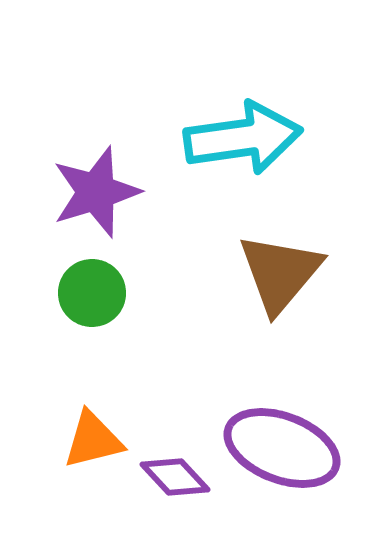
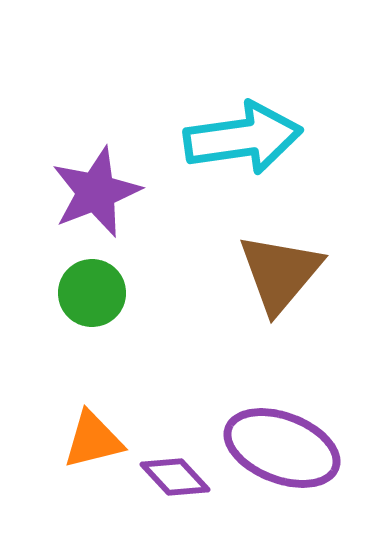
purple star: rotated 4 degrees counterclockwise
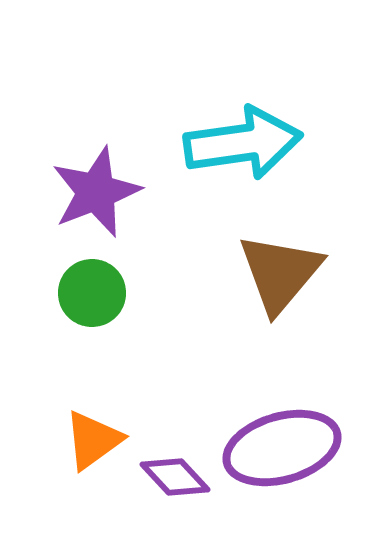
cyan arrow: moved 5 px down
orange triangle: rotated 22 degrees counterclockwise
purple ellipse: rotated 37 degrees counterclockwise
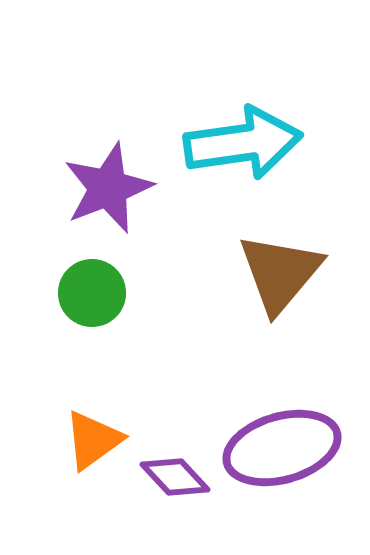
purple star: moved 12 px right, 4 px up
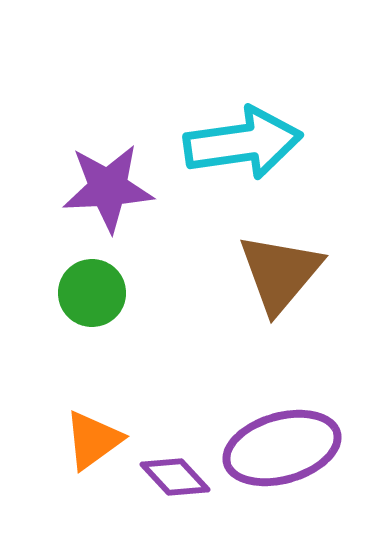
purple star: rotated 18 degrees clockwise
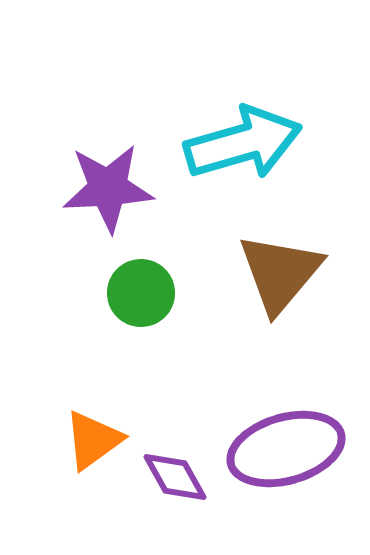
cyan arrow: rotated 8 degrees counterclockwise
green circle: moved 49 px right
purple ellipse: moved 4 px right, 1 px down
purple diamond: rotated 14 degrees clockwise
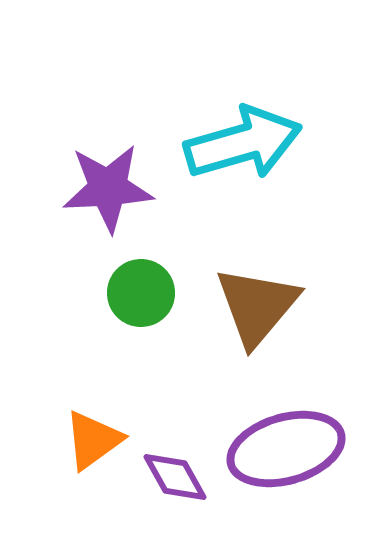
brown triangle: moved 23 px left, 33 px down
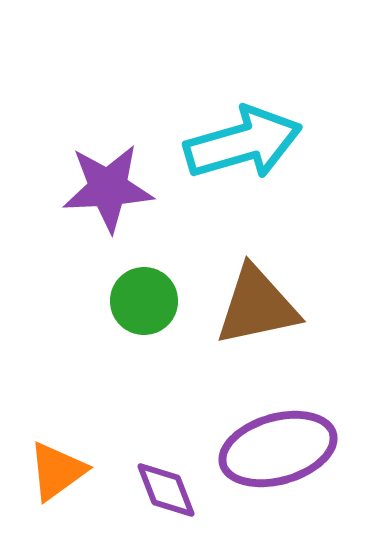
green circle: moved 3 px right, 8 px down
brown triangle: rotated 38 degrees clockwise
orange triangle: moved 36 px left, 31 px down
purple ellipse: moved 8 px left
purple diamond: moved 9 px left, 13 px down; rotated 8 degrees clockwise
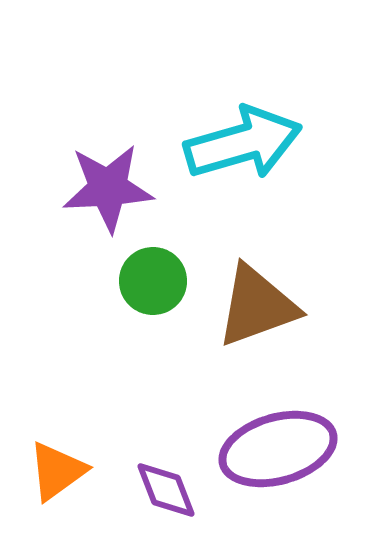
green circle: moved 9 px right, 20 px up
brown triangle: rotated 8 degrees counterclockwise
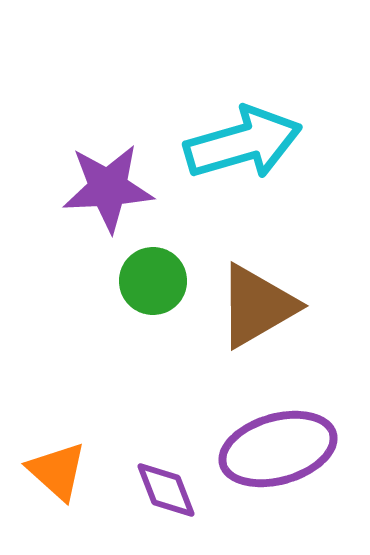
brown triangle: rotated 10 degrees counterclockwise
orange triangle: rotated 42 degrees counterclockwise
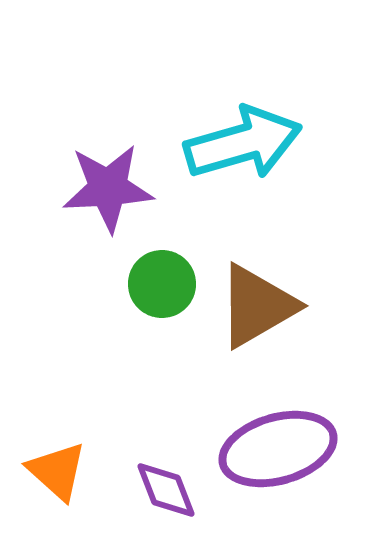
green circle: moved 9 px right, 3 px down
